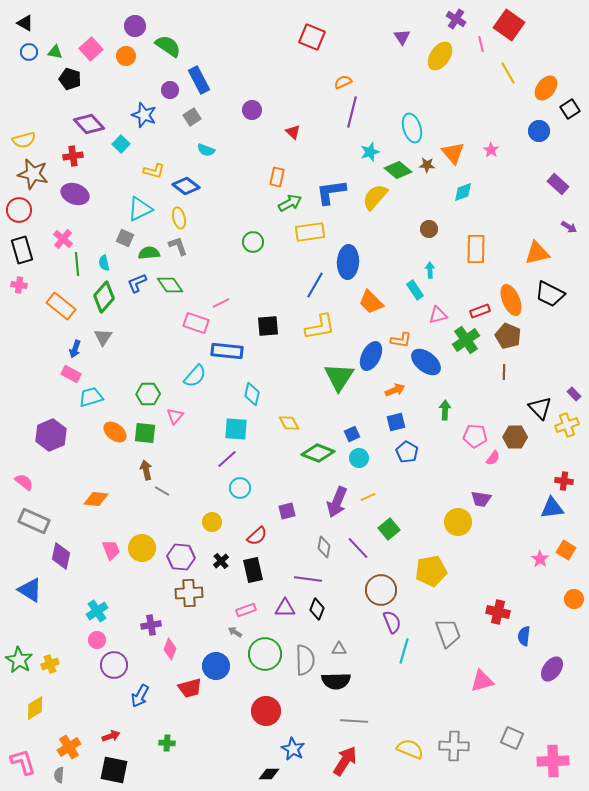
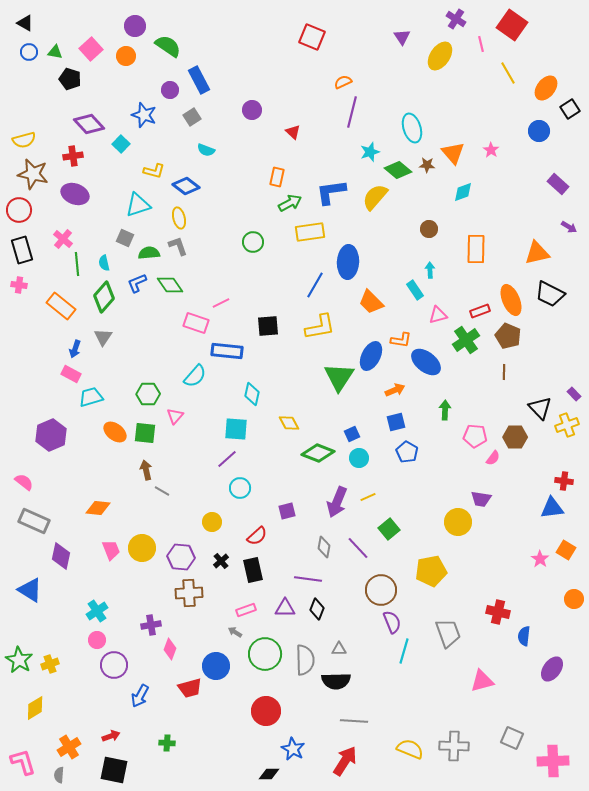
red square at (509, 25): moved 3 px right
cyan triangle at (140, 209): moved 2 px left, 4 px up; rotated 8 degrees clockwise
orange diamond at (96, 499): moved 2 px right, 9 px down
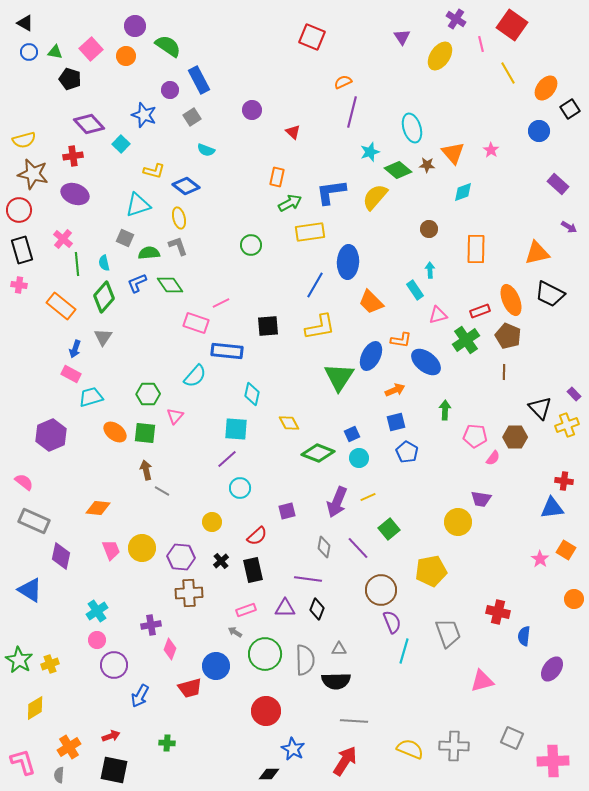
green circle at (253, 242): moved 2 px left, 3 px down
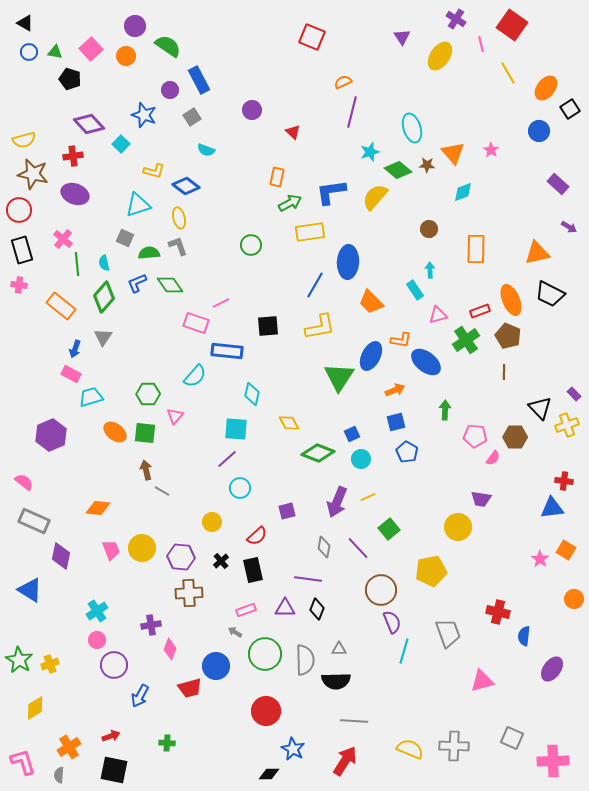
cyan circle at (359, 458): moved 2 px right, 1 px down
yellow circle at (458, 522): moved 5 px down
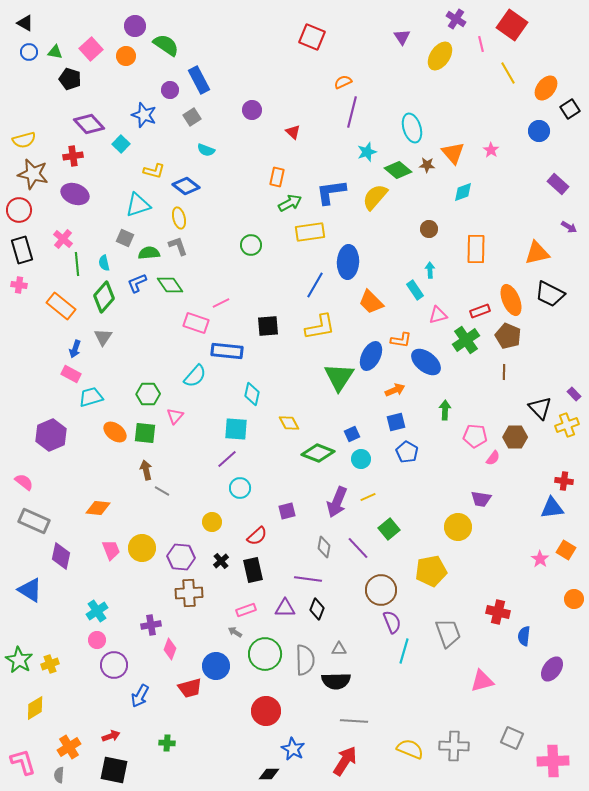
green semicircle at (168, 46): moved 2 px left, 1 px up
cyan star at (370, 152): moved 3 px left
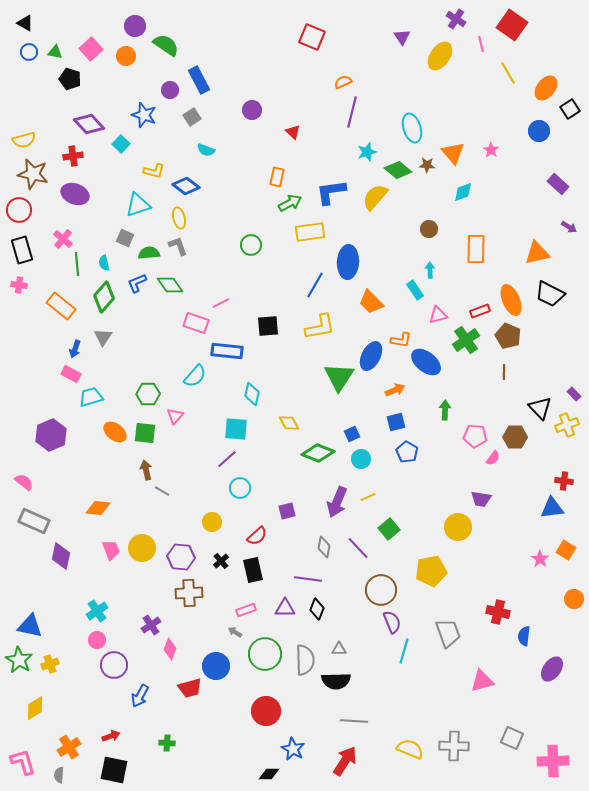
blue triangle at (30, 590): moved 36 px down; rotated 20 degrees counterclockwise
purple cross at (151, 625): rotated 24 degrees counterclockwise
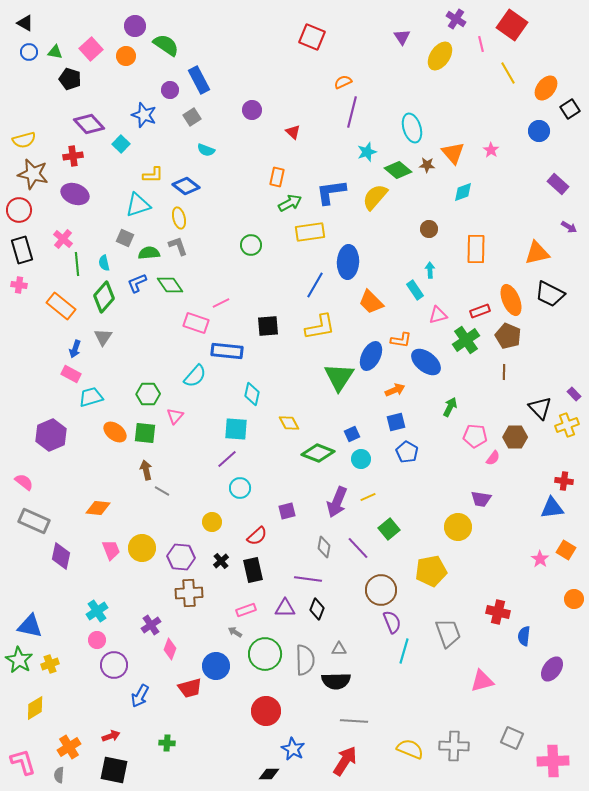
yellow L-shape at (154, 171): moved 1 px left, 4 px down; rotated 15 degrees counterclockwise
green arrow at (445, 410): moved 5 px right, 3 px up; rotated 24 degrees clockwise
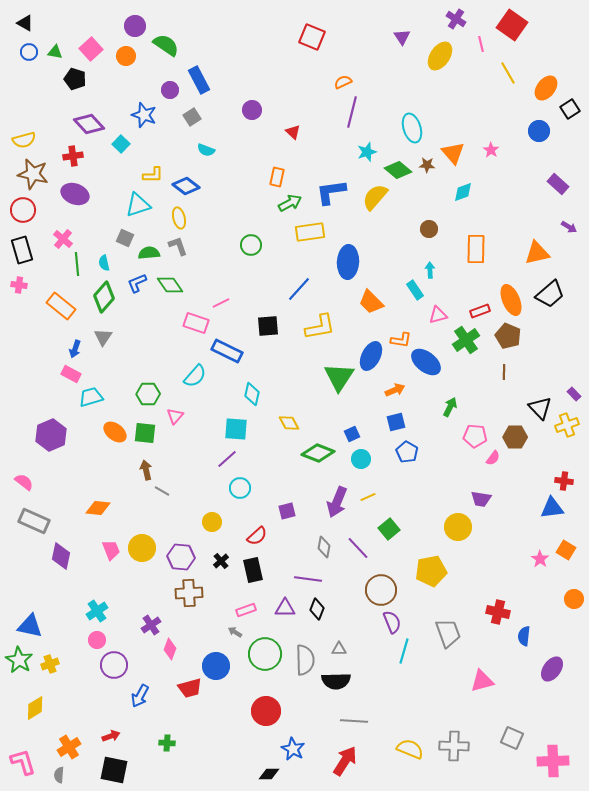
black pentagon at (70, 79): moved 5 px right
red circle at (19, 210): moved 4 px right
blue line at (315, 285): moved 16 px left, 4 px down; rotated 12 degrees clockwise
black trapezoid at (550, 294): rotated 68 degrees counterclockwise
blue rectangle at (227, 351): rotated 20 degrees clockwise
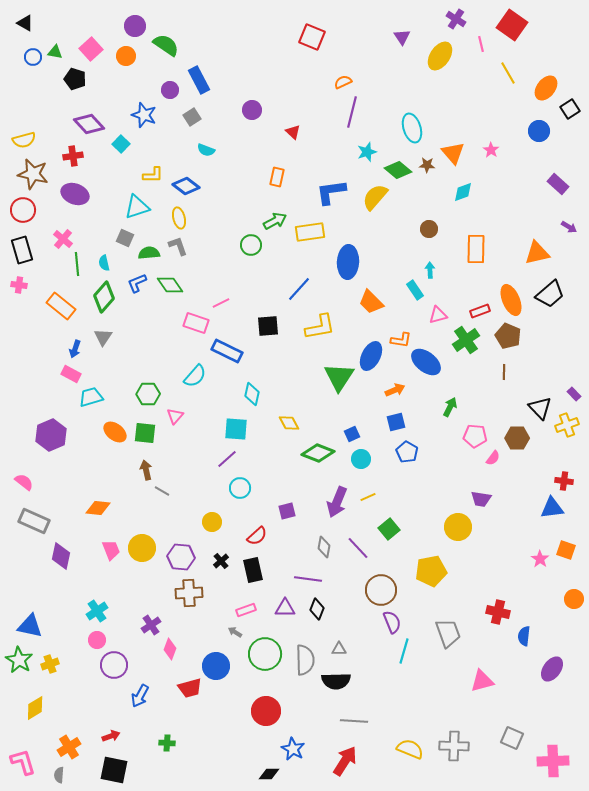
blue circle at (29, 52): moved 4 px right, 5 px down
green arrow at (290, 203): moved 15 px left, 18 px down
cyan triangle at (138, 205): moved 1 px left, 2 px down
brown hexagon at (515, 437): moved 2 px right, 1 px down
orange square at (566, 550): rotated 12 degrees counterclockwise
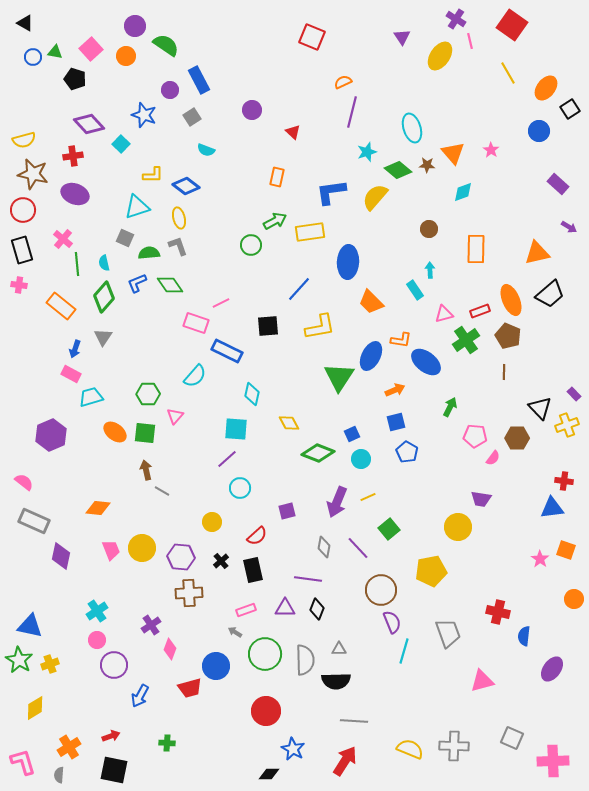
pink line at (481, 44): moved 11 px left, 3 px up
pink triangle at (438, 315): moved 6 px right, 1 px up
